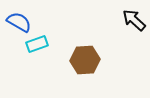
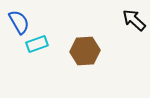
blue semicircle: rotated 30 degrees clockwise
brown hexagon: moved 9 px up
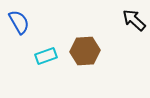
cyan rectangle: moved 9 px right, 12 px down
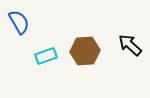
black arrow: moved 4 px left, 25 px down
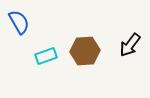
black arrow: rotated 95 degrees counterclockwise
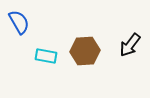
cyan rectangle: rotated 30 degrees clockwise
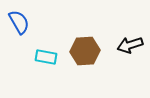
black arrow: rotated 35 degrees clockwise
cyan rectangle: moved 1 px down
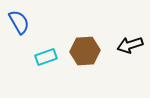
cyan rectangle: rotated 30 degrees counterclockwise
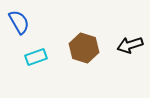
brown hexagon: moved 1 px left, 3 px up; rotated 20 degrees clockwise
cyan rectangle: moved 10 px left
